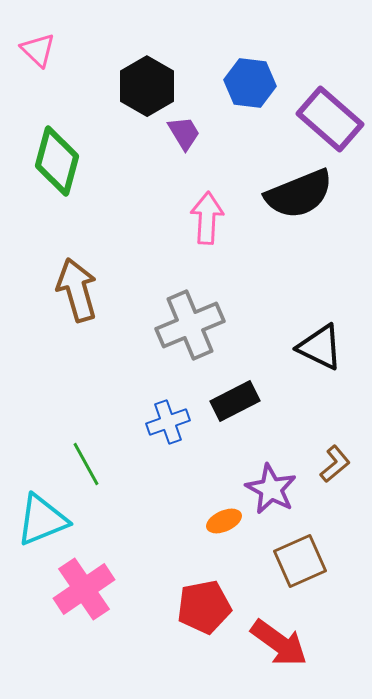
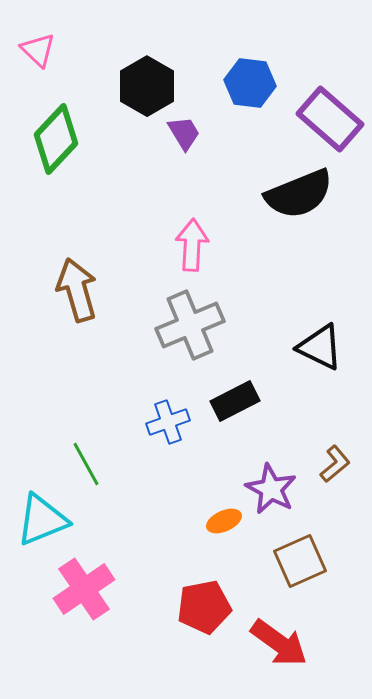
green diamond: moved 1 px left, 22 px up; rotated 28 degrees clockwise
pink arrow: moved 15 px left, 27 px down
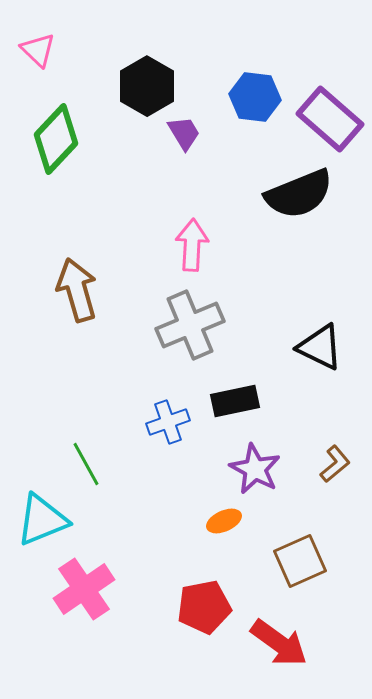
blue hexagon: moved 5 px right, 14 px down
black rectangle: rotated 15 degrees clockwise
purple star: moved 16 px left, 20 px up
